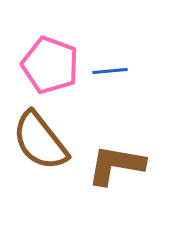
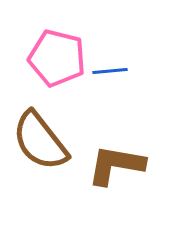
pink pentagon: moved 7 px right, 7 px up; rotated 6 degrees counterclockwise
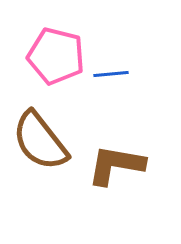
pink pentagon: moved 1 px left, 2 px up
blue line: moved 1 px right, 3 px down
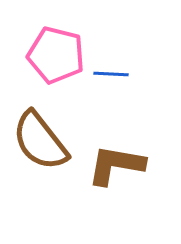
pink pentagon: moved 1 px up
blue line: rotated 8 degrees clockwise
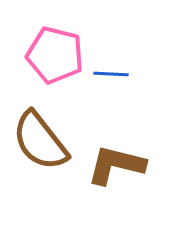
pink pentagon: moved 1 px left
brown L-shape: rotated 4 degrees clockwise
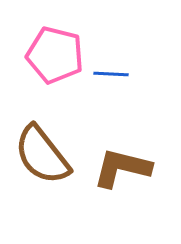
brown semicircle: moved 2 px right, 14 px down
brown L-shape: moved 6 px right, 3 px down
